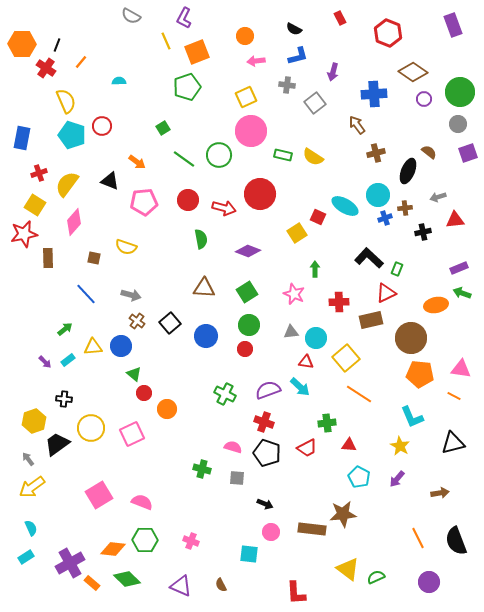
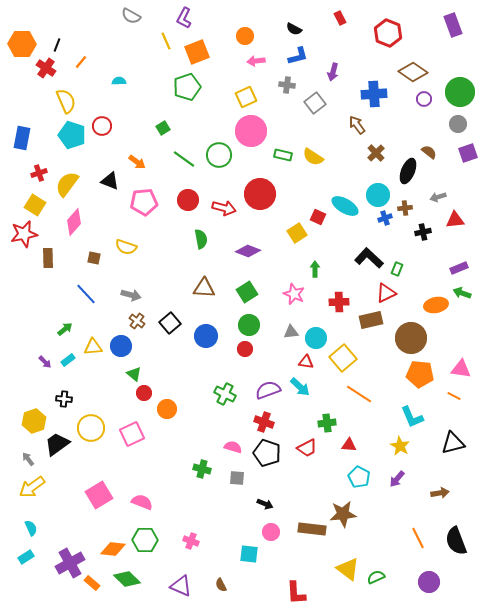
brown cross at (376, 153): rotated 30 degrees counterclockwise
yellow square at (346, 358): moved 3 px left
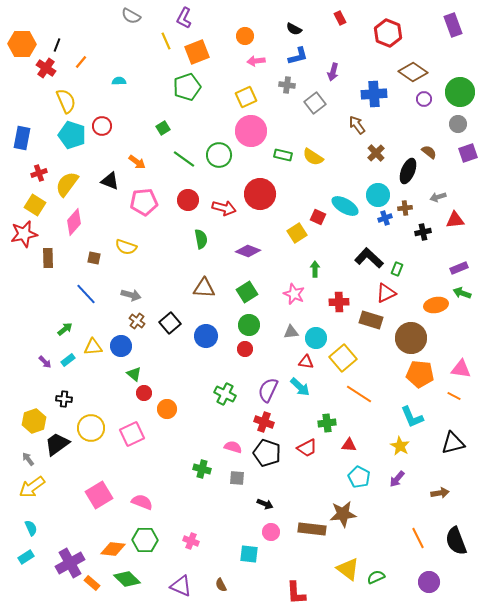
brown rectangle at (371, 320): rotated 30 degrees clockwise
purple semicircle at (268, 390): rotated 45 degrees counterclockwise
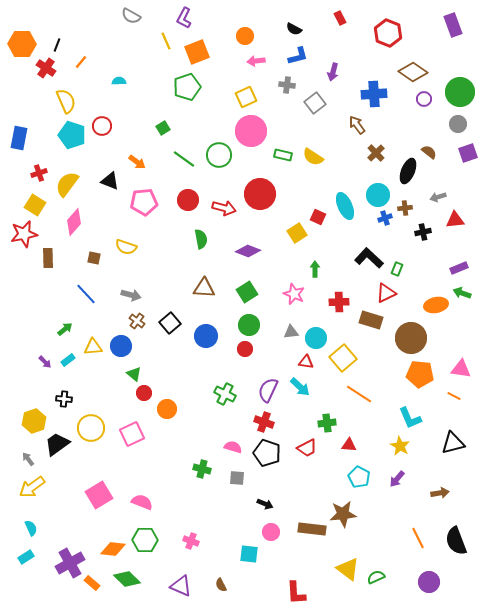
blue rectangle at (22, 138): moved 3 px left
cyan ellipse at (345, 206): rotated 36 degrees clockwise
cyan L-shape at (412, 417): moved 2 px left, 1 px down
